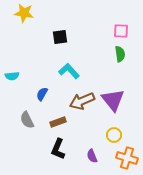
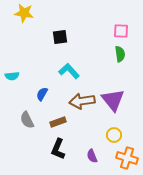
brown arrow: rotated 15 degrees clockwise
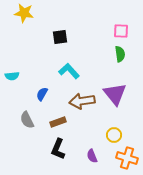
purple triangle: moved 2 px right, 6 px up
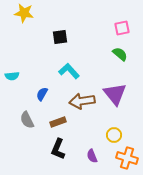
pink square: moved 1 px right, 3 px up; rotated 14 degrees counterclockwise
green semicircle: rotated 42 degrees counterclockwise
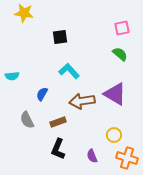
purple triangle: rotated 20 degrees counterclockwise
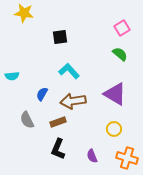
pink square: rotated 21 degrees counterclockwise
brown arrow: moved 9 px left
yellow circle: moved 6 px up
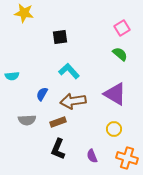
gray semicircle: rotated 66 degrees counterclockwise
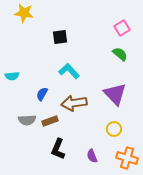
purple triangle: rotated 15 degrees clockwise
brown arrow: moved 1 px right, 2 px down
brown rectangle: moved 8 px left, 1 px up
